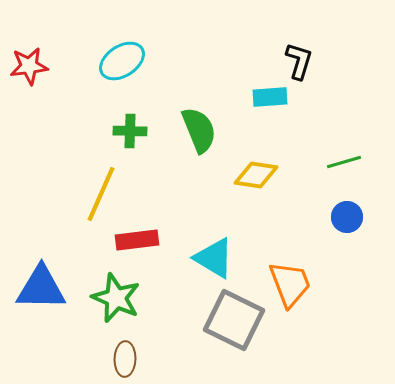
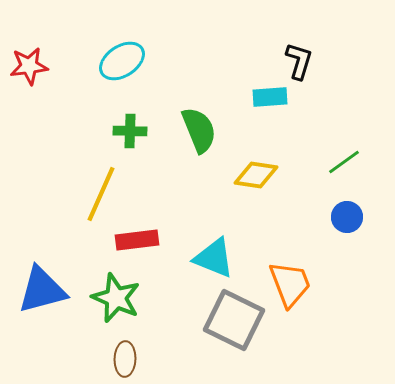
green line: rotated 20 degrees counterclockwise
cyan triangle: rotated 9 degrees counterclockwise
blue triangle: moved 1 px right, 2 px down; rotated 16 degrees counterclockwise
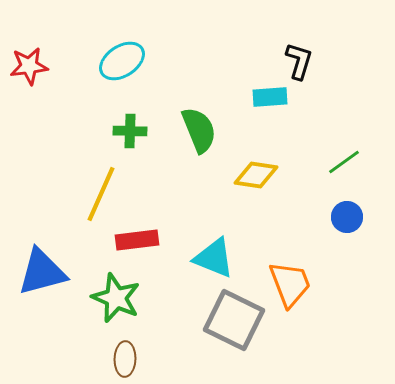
blue triangle: moved 18 px up
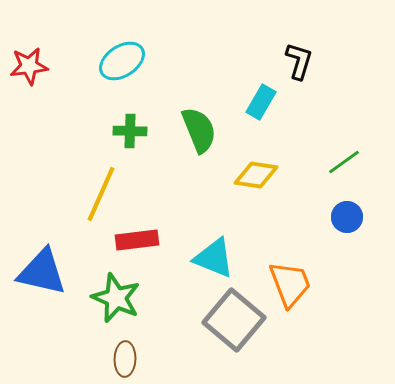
cyan rectangle: moved 9 px left, 5 px down; rotated 56 degrees counterclockwise
blue triangle: rotated 28 degrees clockwise
gray square: rotated 14 degrees clockwise
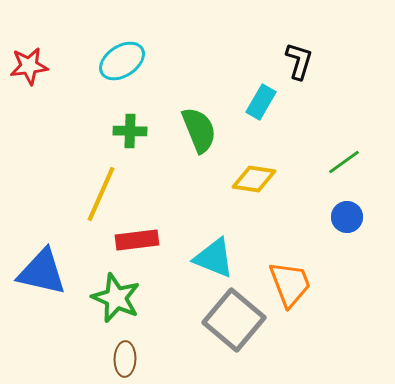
yellow diamond: moved 2 px left, 4 px down
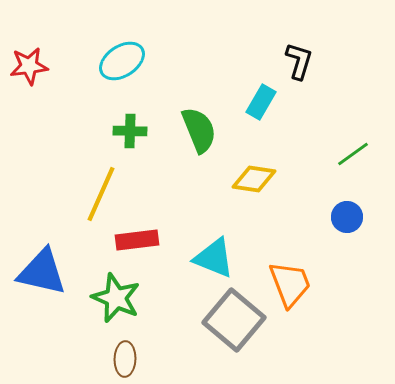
green line: moved 9 px right, 8 px up
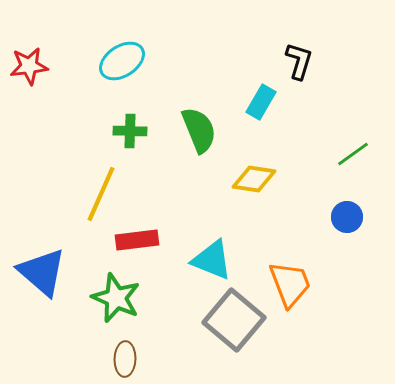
cyan triangle: moved 2 px left, 2 px down
blue triangle: rotated 28 degrees clockwise
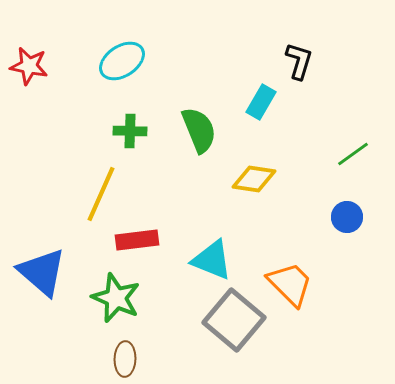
red star: rotated 18 degrees clockwise
orange trapezoid: rotated 24 degrees counterclockwise
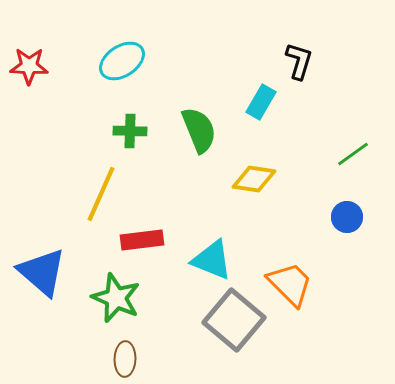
red star: rotated 9 degrees counterclockwise
red rectangle: moved 5 px right
